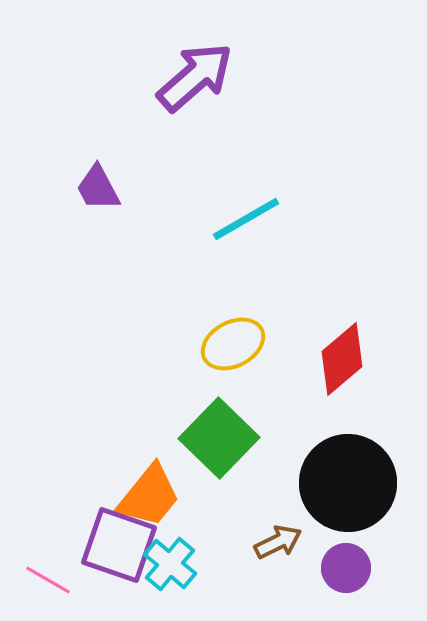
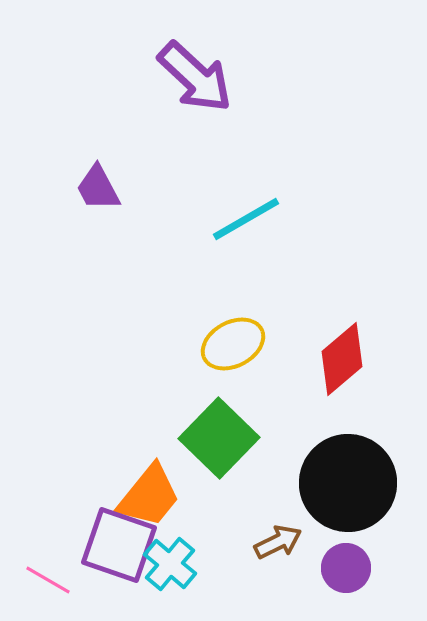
purple arrow: rotated 84 degrees clockwise
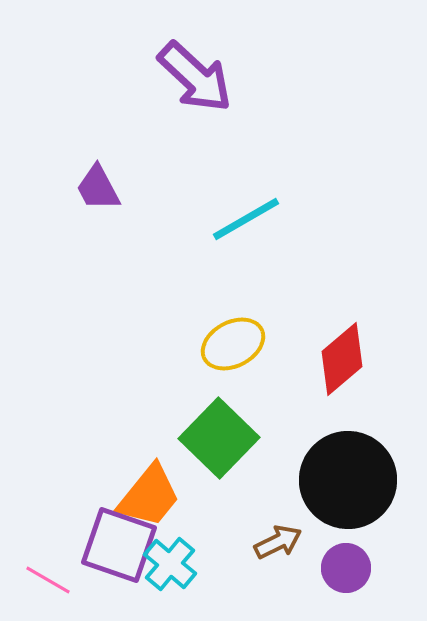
black circle: moved 3 px up
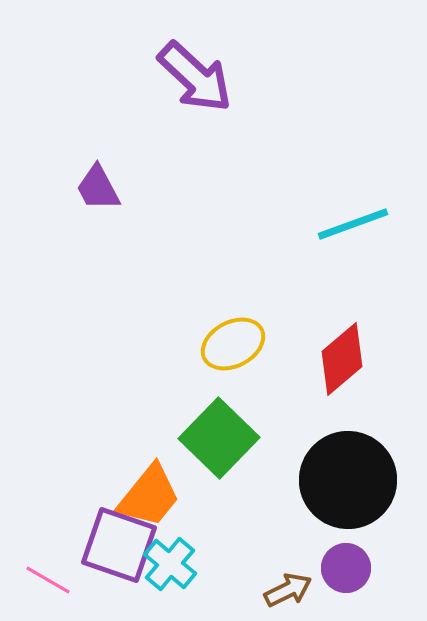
cyan line: moved 107 px right, 5 px down; rotated 10 degrees clockwise
brown arrow: moved 10 px right, 48 px down
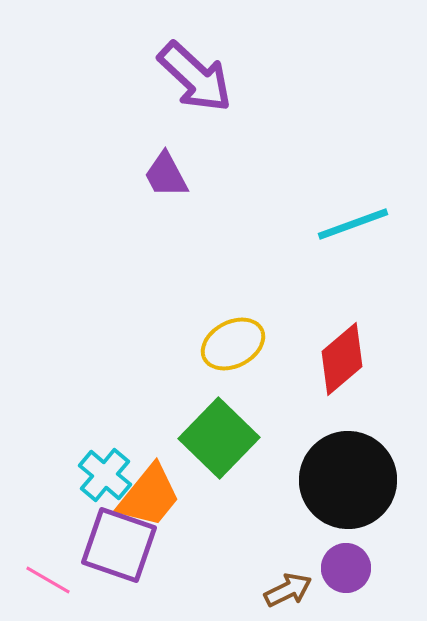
purple trapezoid: moved 68 px right, 13 px up
cyan cross: moved 65 px left, 89 px up
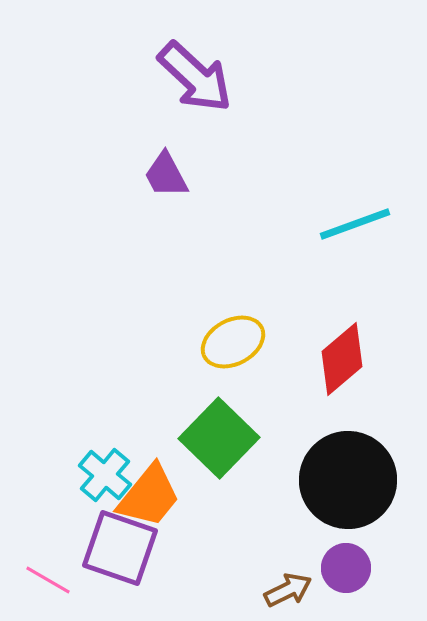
cyan line: moved 2 px right
yellow ellipse: moved 2 px up
purple square: moved 1 px right, 3 px down
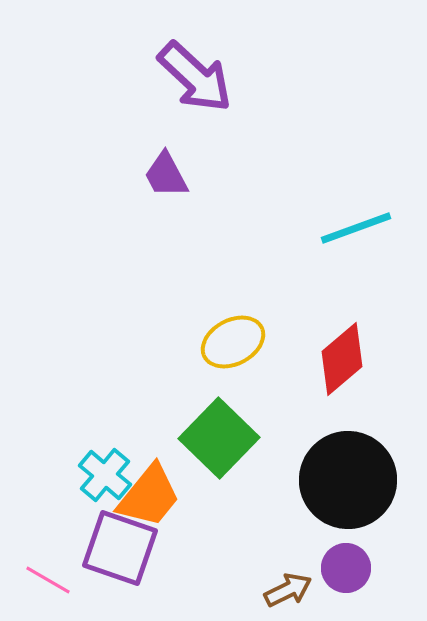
cyan line: moved 1 px right, 4 px down
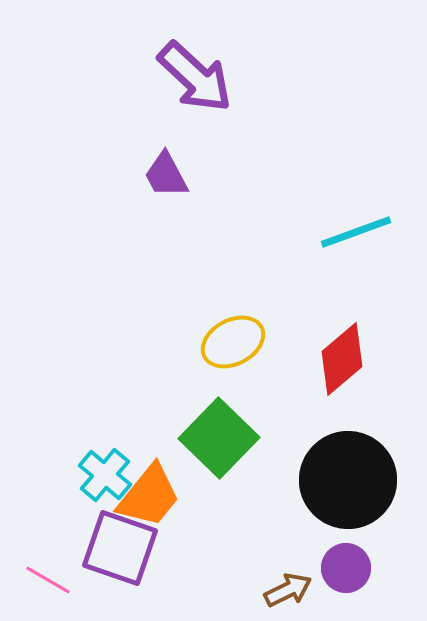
cyan line: moved 4 px down
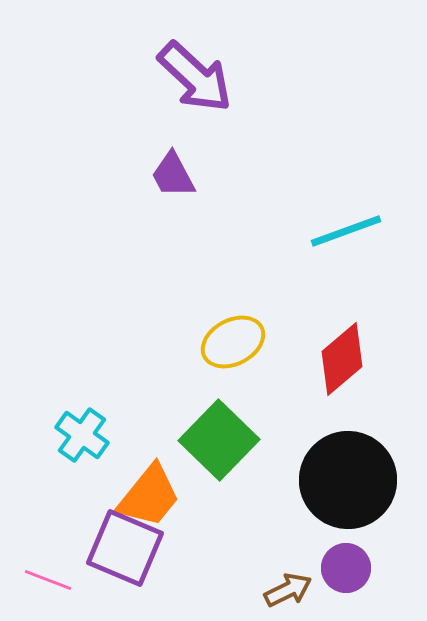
purple trapezoid: moved 7 px right
cyan line: moved 10 px left, 1 px up
green square: moved 2 px down
cyan cross: moved 23 px left, 40 px up; rotated 4 degrees counterclockwise
purple square: moved 5 px right; rotated 4 degrees clockwise
pink line: rotated 9 degrees counterclockwise
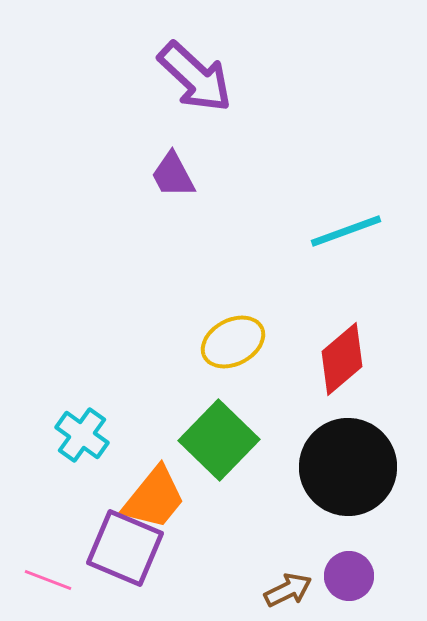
black circle: moved 13 px up
orange trapezoid: moved 5 px right, 2 px down
purple circle: moved 3 px right, 8 px down
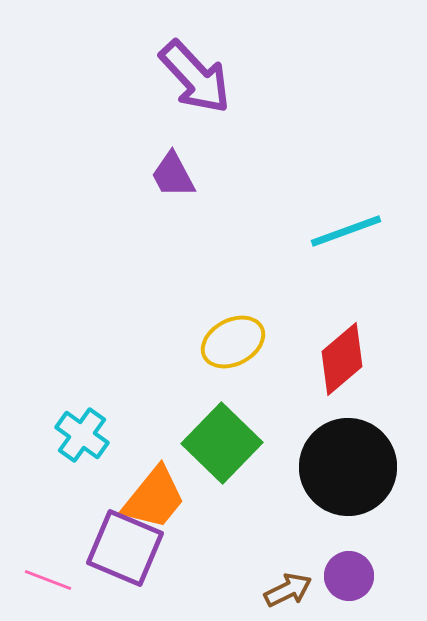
purple arrow: rotated 4 degrees clockwise
green square: moved 3 px right, 3 px down
